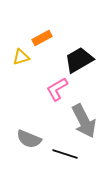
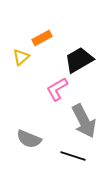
yellow triangle: rotated 24 degrees counterclockwise
black line: moved 8 px right, 2 px down
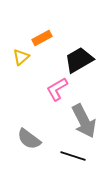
gray semicircle: rotated 15 degrees clockwise
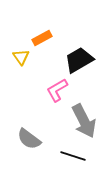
yellow triangle: rotated 24 degrees counterclockwise
pink L-shape: moved 1 px down
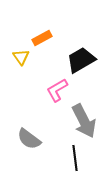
black trapezoid: moved 2 px right
black line: moved 2 px right, 2 px down; rotated 65 degrees clockwise
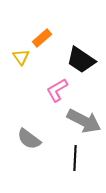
orange rectangle: rotated 12 degrees counterclockwise
black trapezoid: rotated 116 degrees counterclockwise
gray arrow: rotated 36 degrees counterclockwise
black line: rotated 10 degrees clockwise
